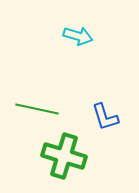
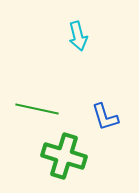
cyan arrow: rotated 60 degrees clockwise
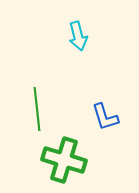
green line: rotated 72 degrees clockwise
green cross: moved 4 px down
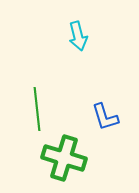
green cross: moved 2 px up
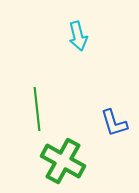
blue L-shape: moved 9 px right, 6 px down
green cross: moved 1 px left, 3 px down; rotated 12 degrees clockwise
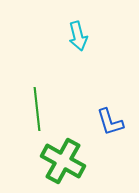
blue L-shape: moved 4 px left, 1 px up
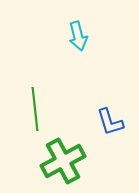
green line: moved 2 px left
green cross: rotated 33 degrees clockwise
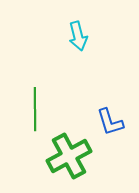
green line: rotated 6 degrees clockwise
green cross: moved 6 px right, 5 px up
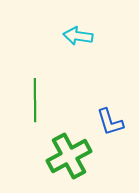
cyan arrow: rotated 112 degrees clockwise
green line: moved 9 px up
